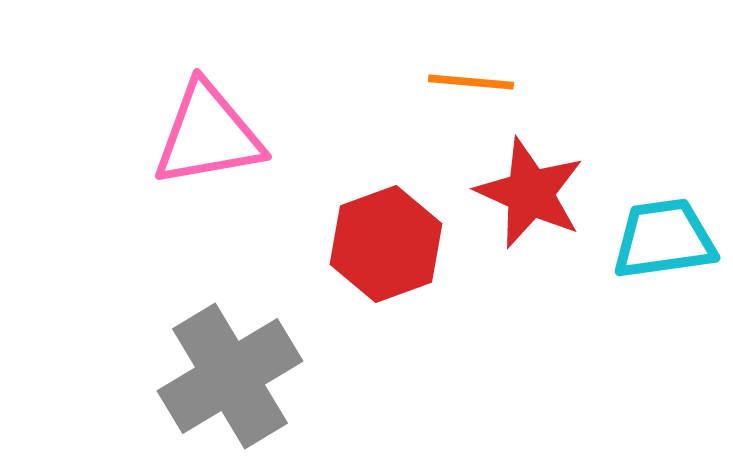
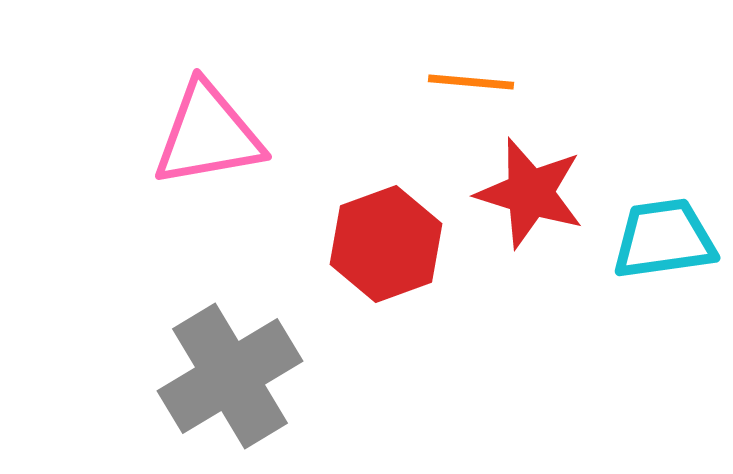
red star: rotated 7 degrees counterclockwise
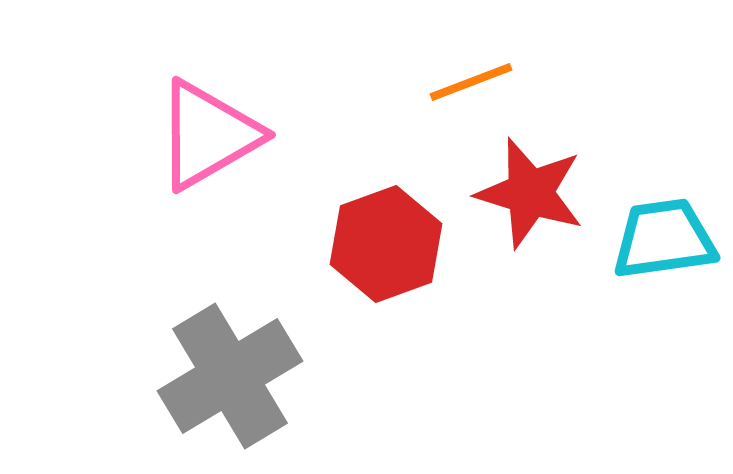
orange line: rotated 26 degrees counterclockwise
pink triangle: rotated 20 degrees counterclockwise
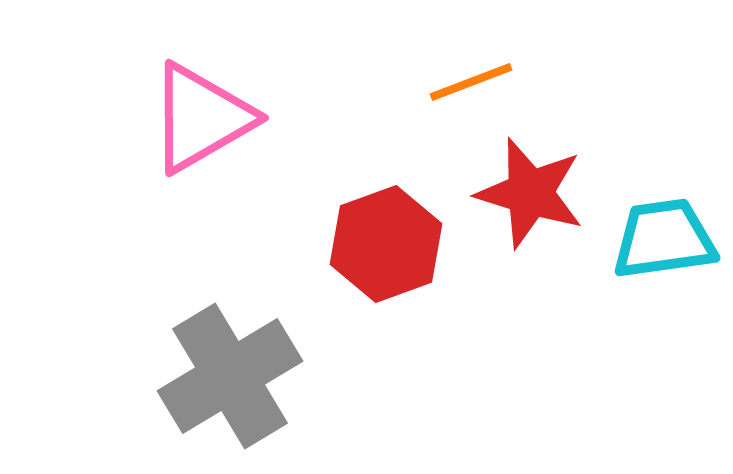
pink triangle: moved 7 px left, 17 px up
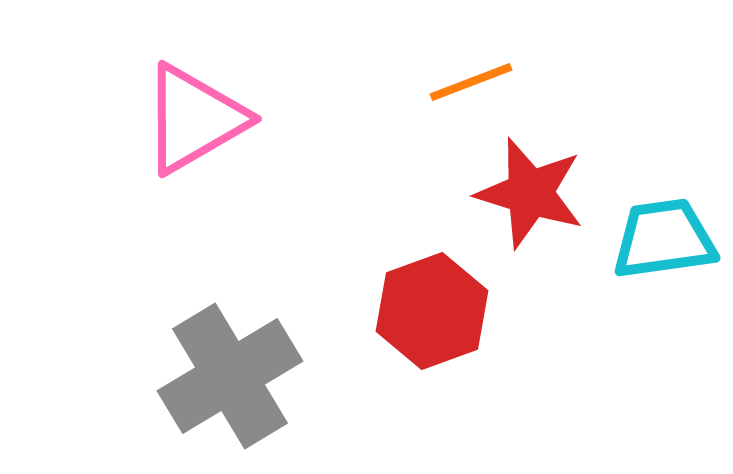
pink triangle: moved 7 px left, 1 px down
red hexagon: moved 46 px right, 67 px down
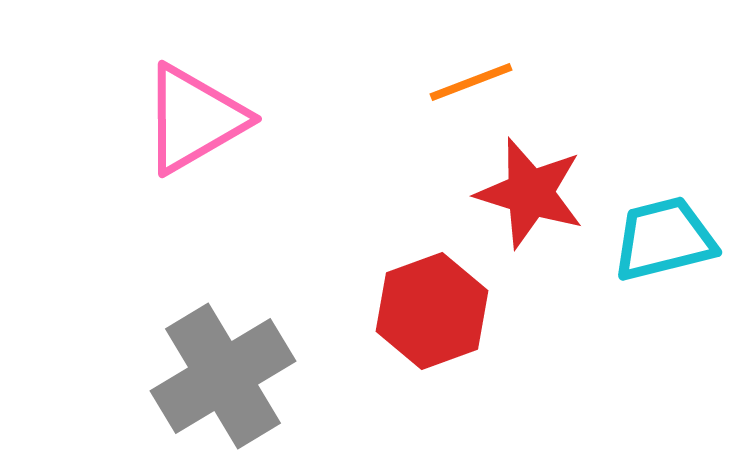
cyan trapezoid: rotated 6 degrees counterclockwise
gray cross: moved 7 px left
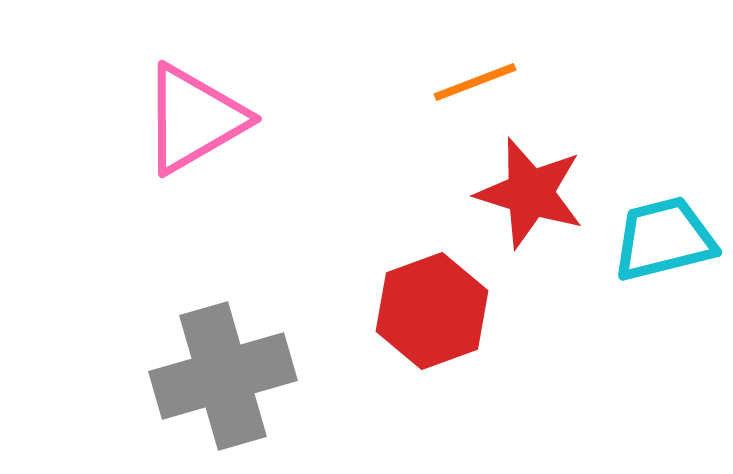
orange line: moved 4 px right
gray cross: rotated 15 degrees clockwise
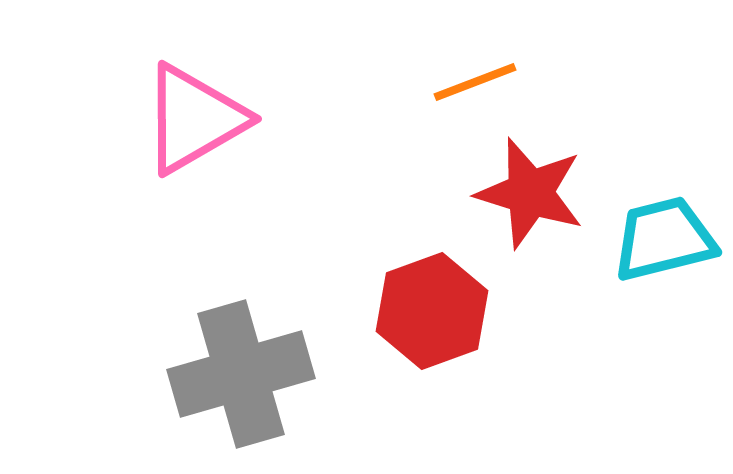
gray cross: moved 18 px right, 2 px up
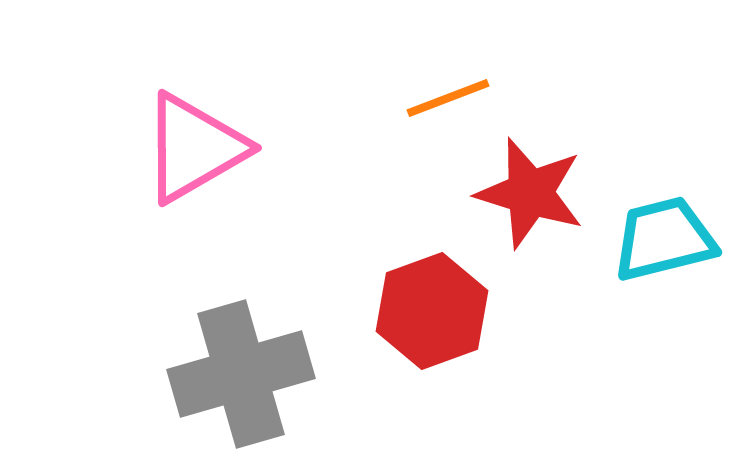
orange line: moved 27 px left, 16 px down
pink triangle: moved 29 px down
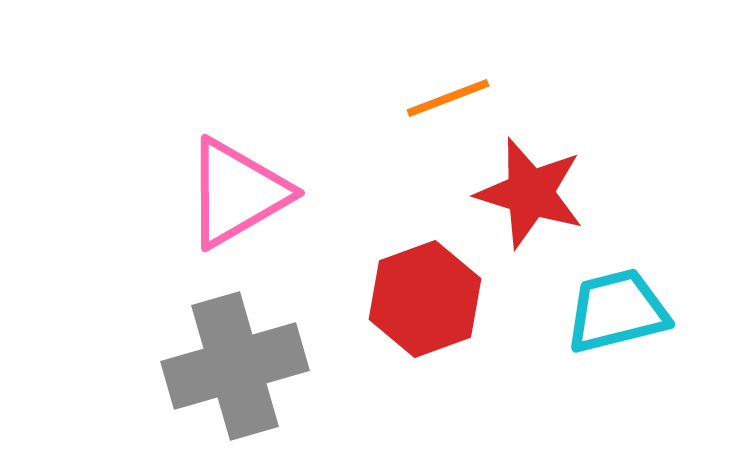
pink triangle: moved 43 px right, 45 px down
cyan trapezoid: moved 47 px left, 72 px down
red hexagon: moved 7 px left, 12 px up
gray cross: moved 6 px left, 8 px up
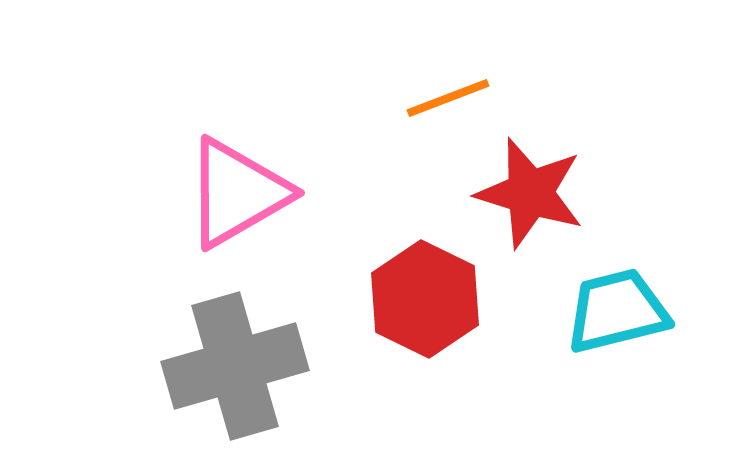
red hexagon: rotated 14 degrees counterclockwise
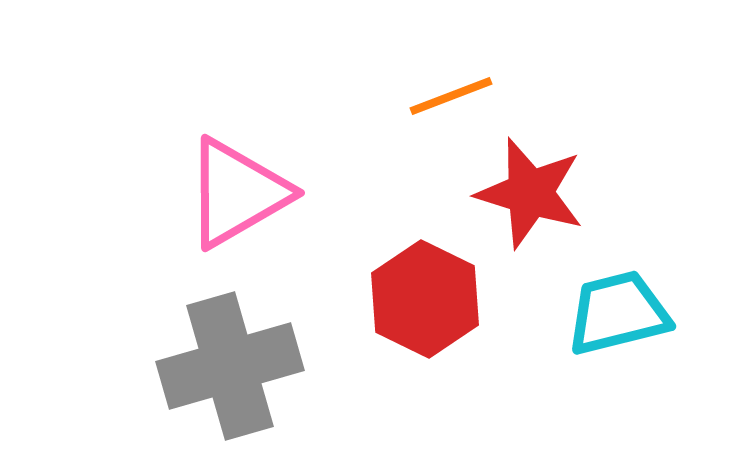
orange line: moved 3 px right, 2 px up
cyan trapezoid: moved 1 px right, 2 px down
gray cross: moved 5 px left
